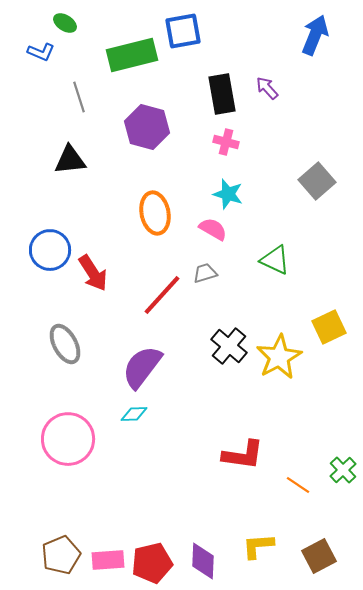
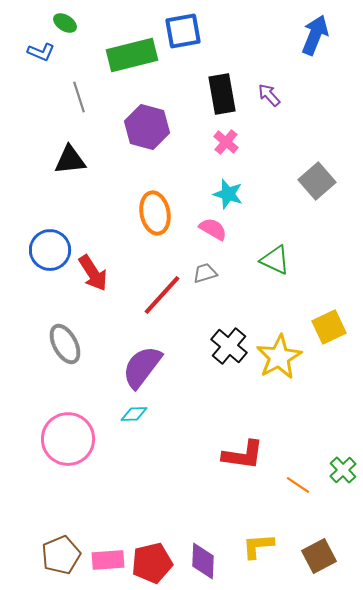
purple arrow: moved 2 px right, 7 px down
pink cross: rotated 25 degrees clockwise
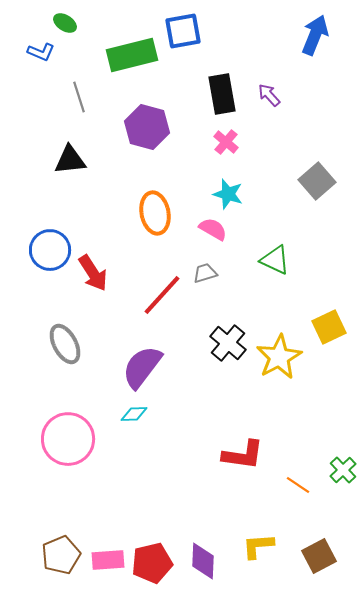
black cross: moved 1 px left, 3 px up
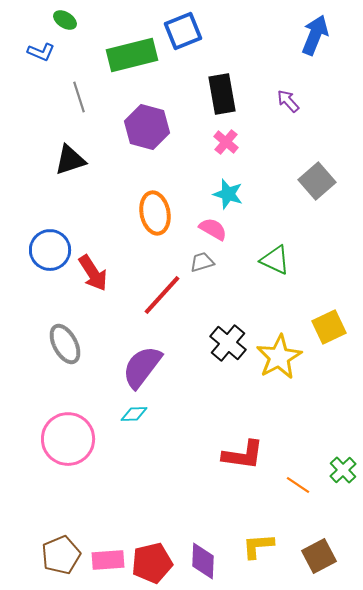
green ellipse: moved 3 px up
blue square: rotated 12 degrees counterclockwise
purple arrow: moved 19 px right, 6 px down
black triangle: rotated 12 degrees counterclockwise
gray trapezoid: moved 3 px left, 11 px up
